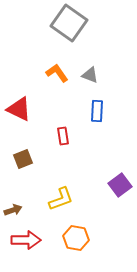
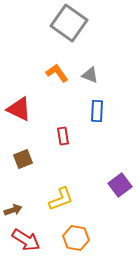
red arrow: rotated 32 degrees clockwise
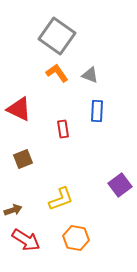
gray square: moved 12 px left, 13 px down
red rectangle: moved 7 px up
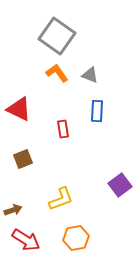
orange hexagon: rotated 20 degrees counterclockwise
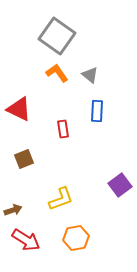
gray triangle: rotated 18 degrees clockwise
brown square: moved 1 px right
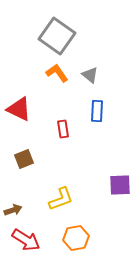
purple square: rotated 35 degrees clockwise
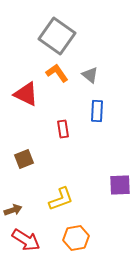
red triangle: moved 7 px right, 15 px up
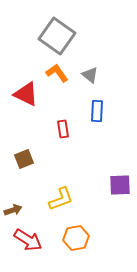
red arrow: moved 2 px right
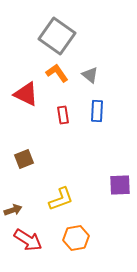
red rectangle: moved 14 px up
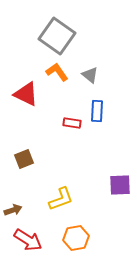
orange L-shape: moved 1 px up
red rectangle: moved 9 px right, 8 px down; rotated 72 degrees counterclockwise
